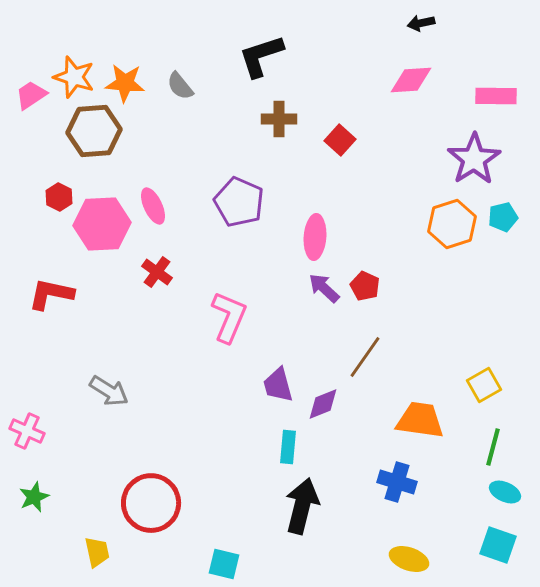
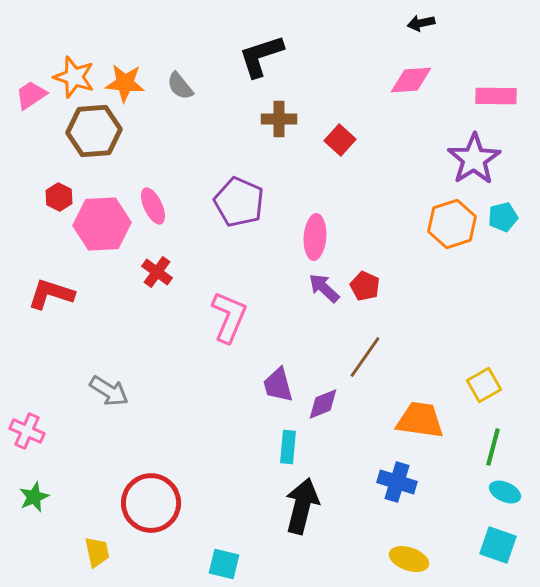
red L-shape at (51, 294): rotated 6 degrees clockwise
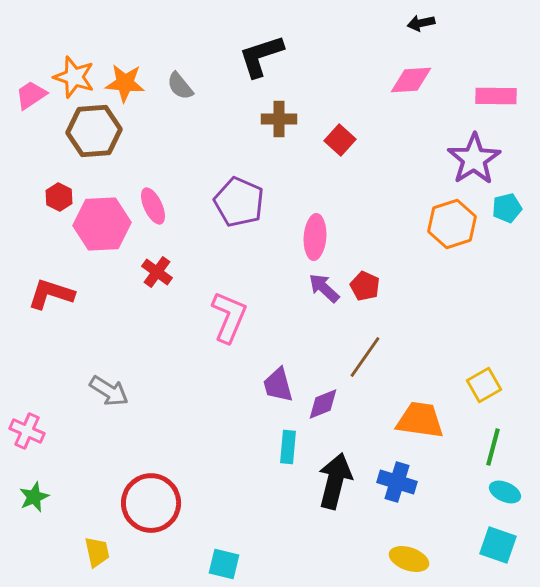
cyan pentagon at (503, 217): moved 4 px right, 9 px up
black arrow at (302, 506): moved 33 px right, 25 px up
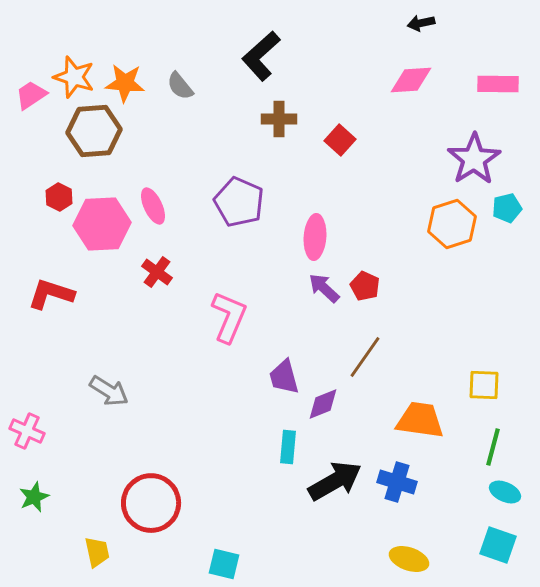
black L-shape at (261, 56): rotated 24 degrees counterclockwise
pink rectangle at (496, 96): moved 2 px right, 12 px up
purple trapezoid at (278, 385): moved 6 px right, 8 px up
yellow square at (484, 385): rotated 32 degrees clockwise
black arrow at (335, 481): rotated 46 degrees clockwise
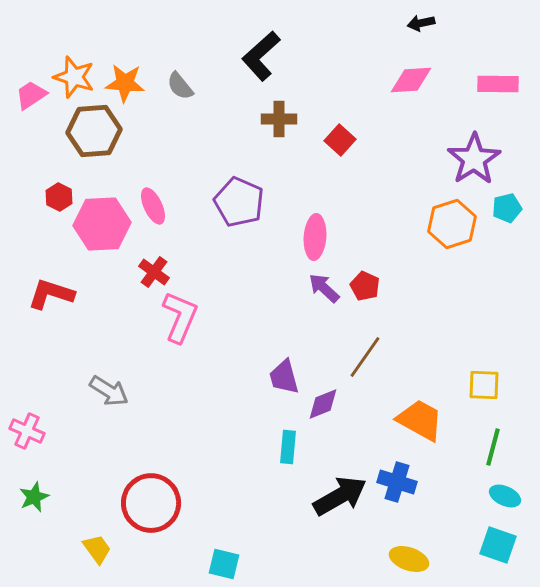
red cross at (157, 272): moved 3 px left
pink L-shape at (229, 317): moved 49 px left
orange trapezoid at (420, 420): rotated 21 degrees clockwise
black arrow at (335, 481): moved 5 px right, 15 px down
cyan ellipse at (505, 492): moved 4 px down
yellow trapezoid at (97, 552): moved 3 px up; rotated 24 degrees counterclockwise
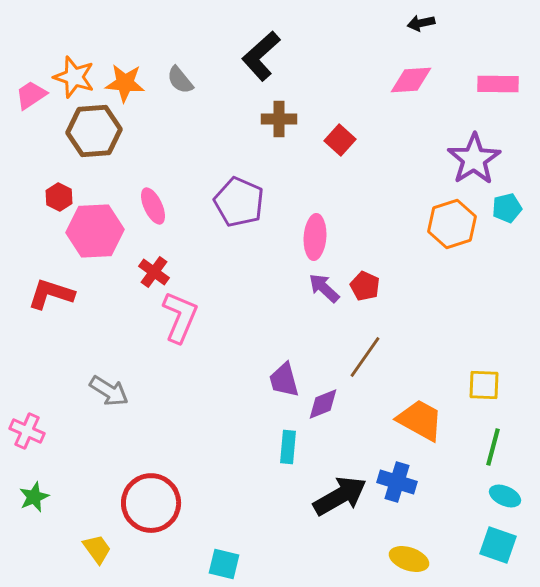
gray semicircle at (180, 86): moved 6 px up
pink hexagon at (102, 224): moved 7 px left, 7 px down
purple trapezoid at (284, 377): moved 3 px down
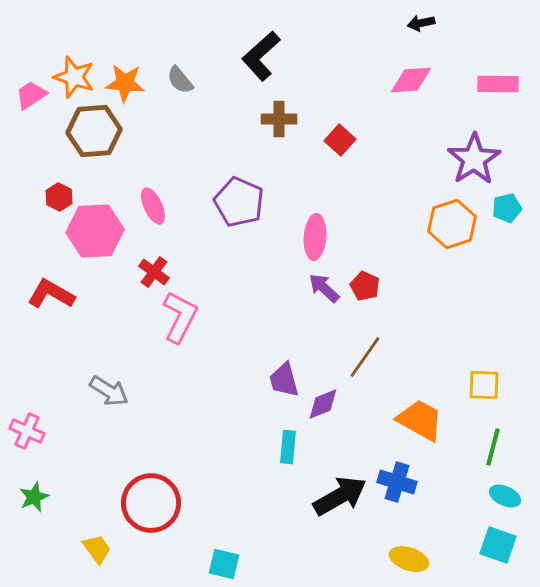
red L-shape at (51, 294): rotated 12 degrees clockwise
pink L-shape at (180, 317): rotated 4 degrees clockwise
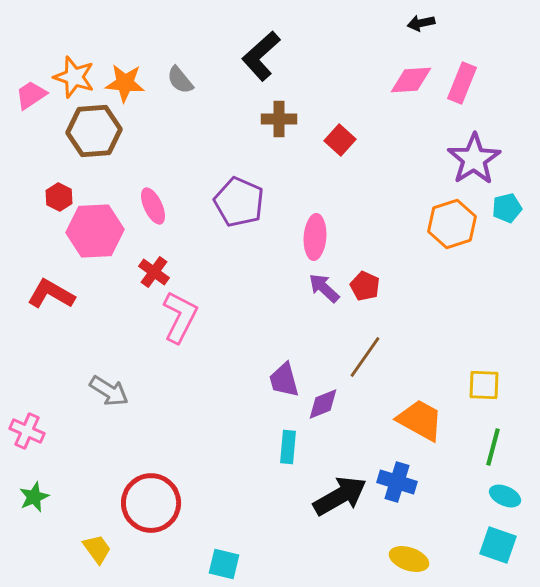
pink rectangle at (498, 84): moved 36 px left, 1 px up; rotated 69 degrees counterclockwise
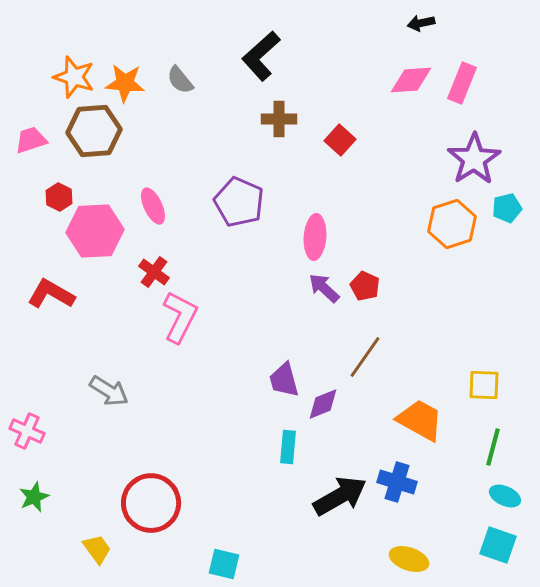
pink trapezoid at (31, 95): moved 45 px down; rotated 16 degrees clockwise
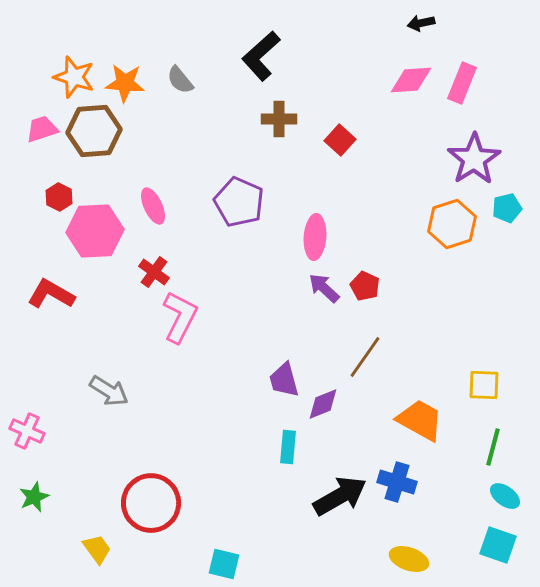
pink trapezoid at (31, 140): moved 11 px right, 11 px up
cyan ellipse at (505, 496): rotated 12 degrees clockwise
